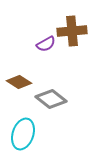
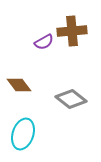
purple semicircle: moved 2 px left, 2 px up
brown diamond: moved 3 px down; rotated 20 degrees clockwise
gray diamond: moved 20 px right
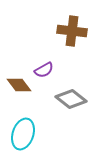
brown cross: rotated 12 degrees clockwise
purple semicircle: moved 28 px down
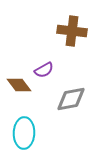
gray diamond: rotated 48 degrees counterclockwise
cyan ellipse: moved 1 px right, 1 px up; rotated 16 degrees counterclockwise
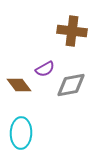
purple semicircle: moved 1 px right, 1 px up
gray diamond: moved 14 px up
cyan ellipse: moved 3 px left
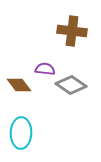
purple semicircle: rotated 144 degrees counterclockwise
gray diamond: rotated 44 degrees clockwise
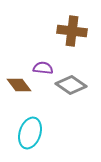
purple semicircle: moved 2 px left, 1 px up
cyan ellipse: moved 9 px right; rotated 16 degrees clockwise
